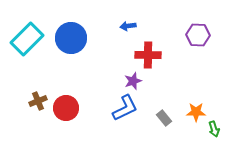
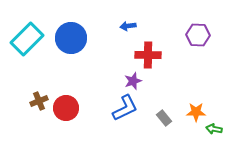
brown cross: moved 1 px right
green arrow: rotated 119 degrees clockwise
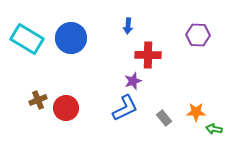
blue arrow: rotated 77 degrees counterclockwise
cyan rectangle: rotated 76 degrees clockwise
brown cross: moved 1 px left, 1 px up
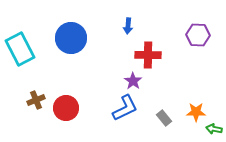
cyan rectangle: moved 7 px left, 10 px down; rotated 32 degrees clockwise
purple star: rotated 18 degrees counterclockwise
brown cross: moved 2 px left
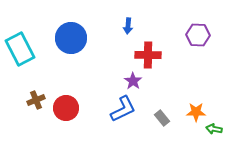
blue L-shape: moved 2 px left, 1 px down
gray rectangle: moved 2 px left
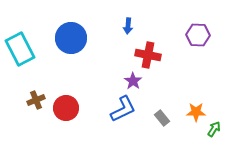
red cross: rotated 10 degrees clockwise
green arrow: rotated 112 degrees clockwise
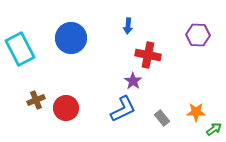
green arrow: rotated 21 degrees clockwise
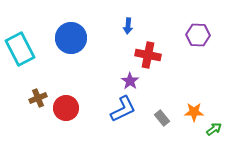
purple star: moved 3 px left
brown cross: moved 2 px right, 2 px up
orange star: moved 2 px left
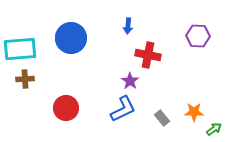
purple hexagon: moved 1 px down
cyan rectangle: rotated 68 degrees counterclockwise
brown cross: moved 13 px left, 19 px up; rotated 18 degrees clockwise
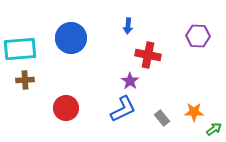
brown cross: moved 1 px down
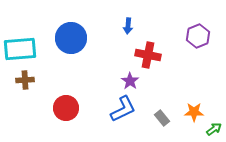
purple hexagon: rotated 25 degrees counterclockwise
